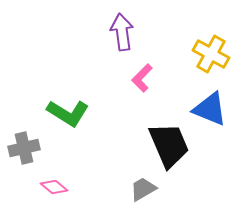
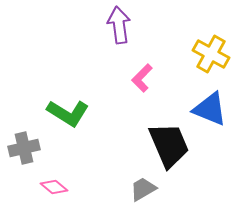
purple arrow: moved 3 px left, 7 px up
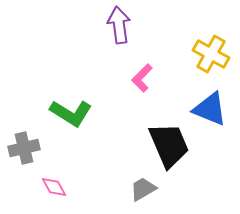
green L-shape: moved 3 px right
pink diamond: rotated 20 degrees clockwise
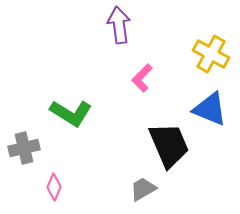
pink diamond: rotated 52 degrees clockwise
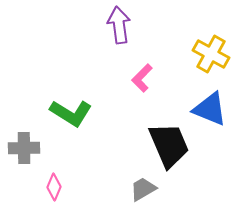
gray cross: rotated 12 degrees clockwise
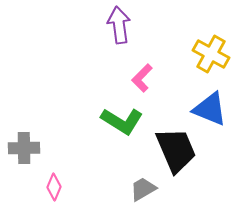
green L-shape: moved 51 px right, 8 px down
black trapezoid: moved 7 px right, 5 px down
